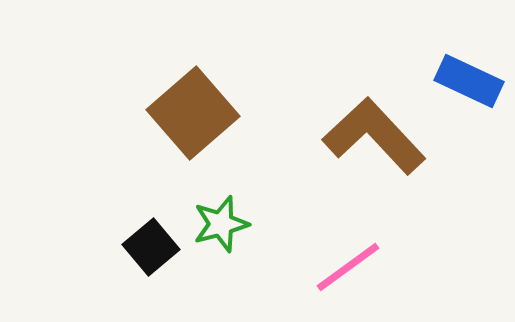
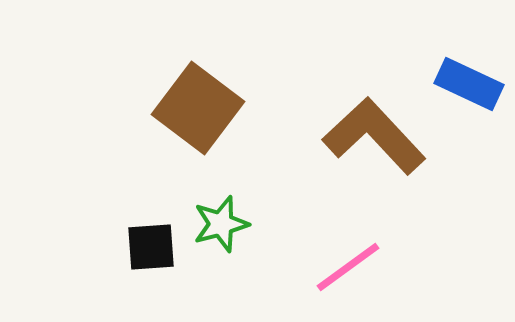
blue rectangle: moved 3 px down
brown square: moved 5 px right, 5 px up; rotated 12 degrees counterclockwise
black square: rotated 36 degrees clockwise
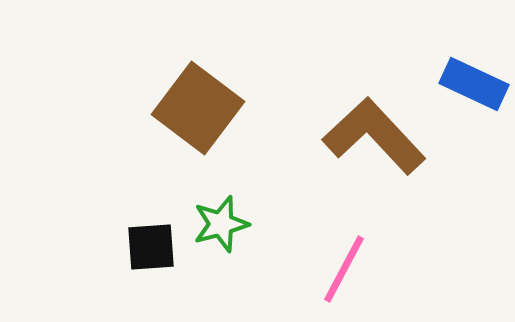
blue rectangle: moved 5 px right
pink line: moved 4 px left, 2 px down; rotated 26 degrees counterclockwise
